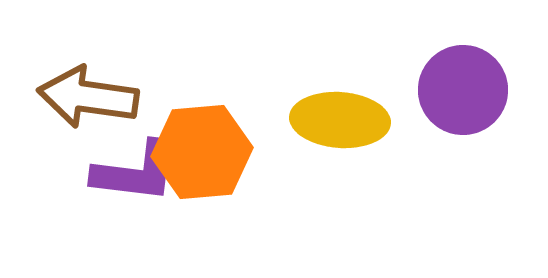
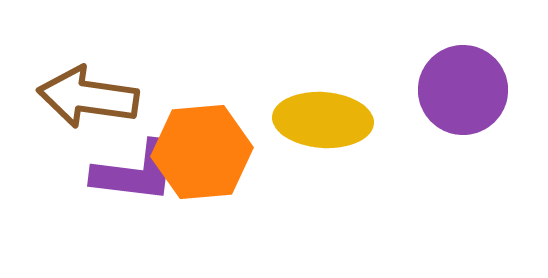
yellow ellipse: moved 17 px left
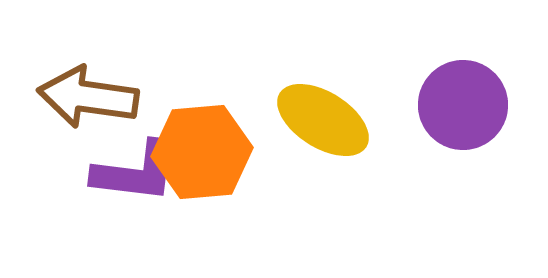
purple circle: moved 15 px down
yellow ellipse: rotated 28 degrees clockwise
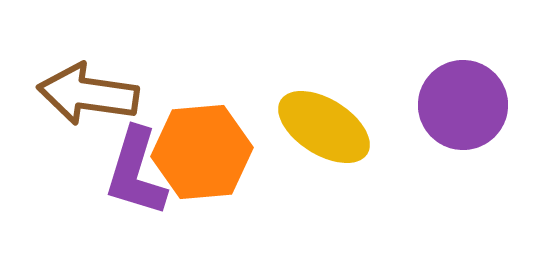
brown arrow: moved 3 px up
yellow ellipse: moved 1 px right, 7 px down
purple L-shape: rotated 100 degrees clockwise
